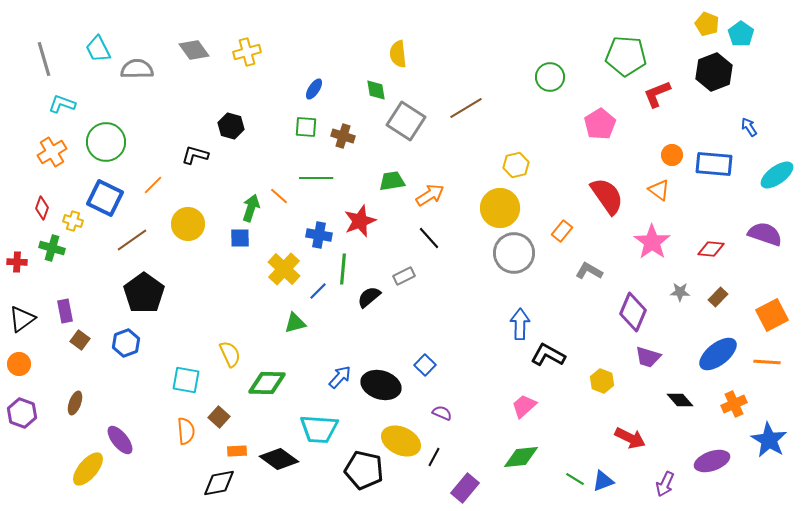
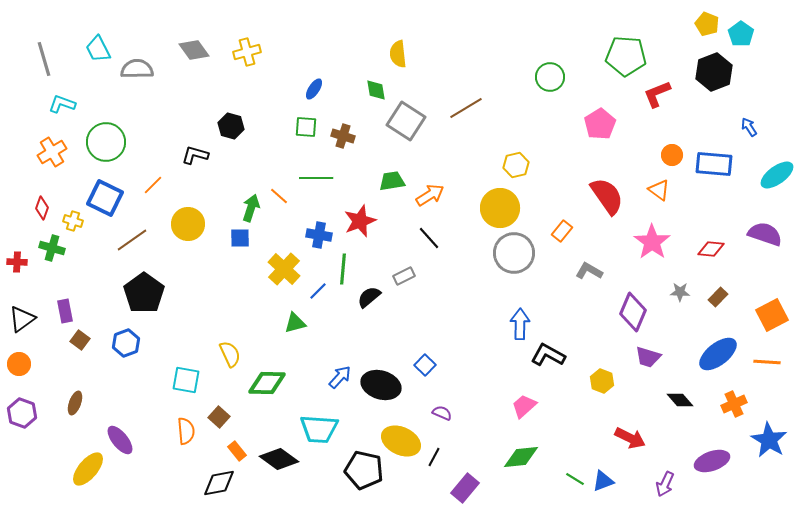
orange rectangle at (237, 451): rotated 54 degrees clockwise
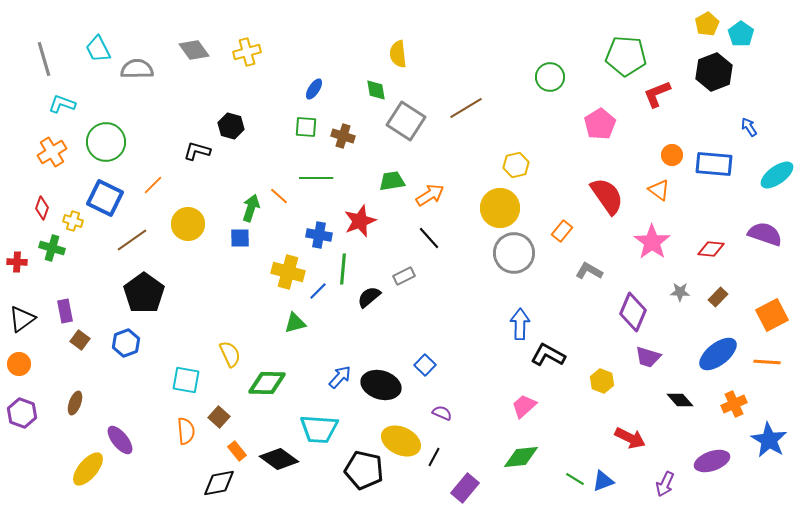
yellow pentagon at (707, 24): rotated 20 degrees clockwise
black L-shape at (195, 155): moved 2 px right, 4 px up
yellow cross at (284, 269): moved 4 px right, 3 px down; rotated 28 degrees counterclockwise
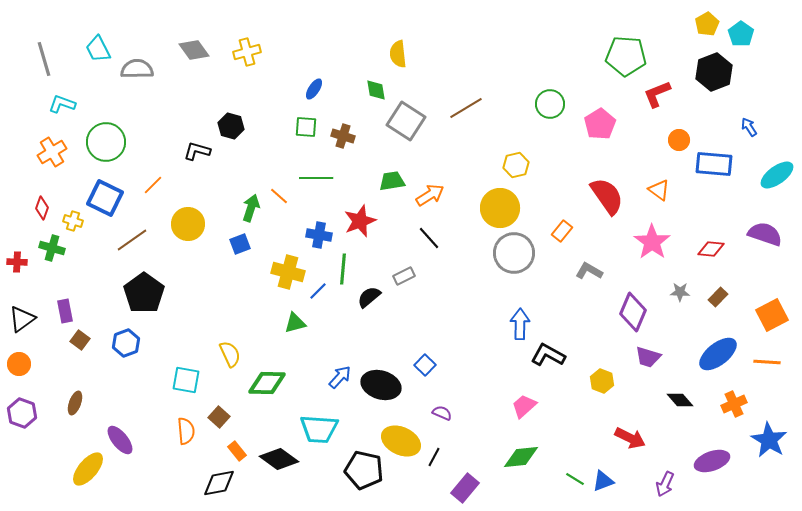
green circle at (550, 77): moved 27 px down
orange circle at (672, 155): moved 7 px right, 15 px up
blue square at (240, 238): moved 6 px down; rotated 20 degrees counterclockwise
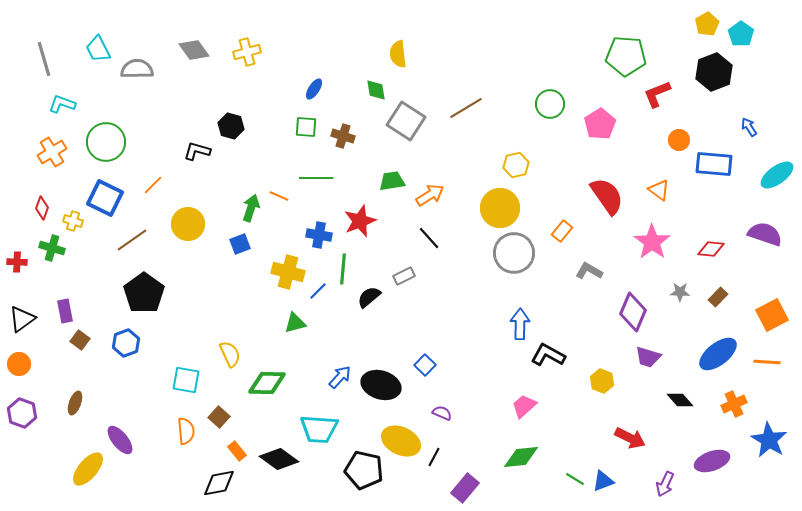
orange line at (279, 196): rotated 18 degrees counterclockwise
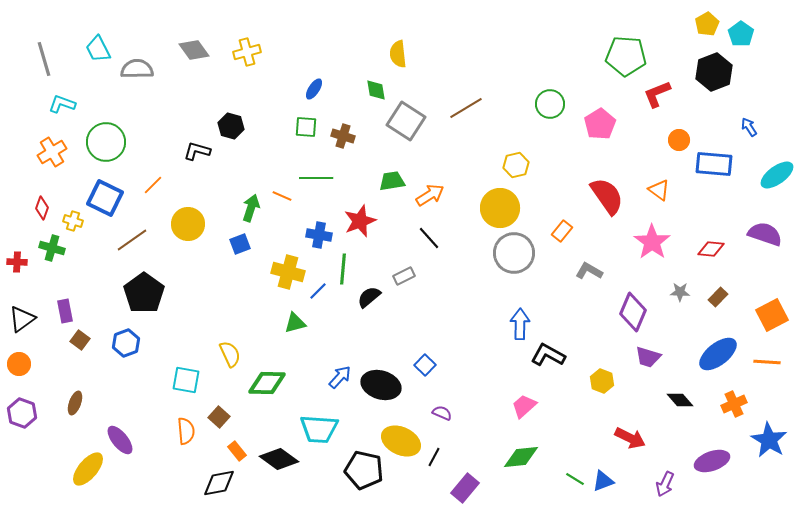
orange line at (279, 196): moved 3 px right
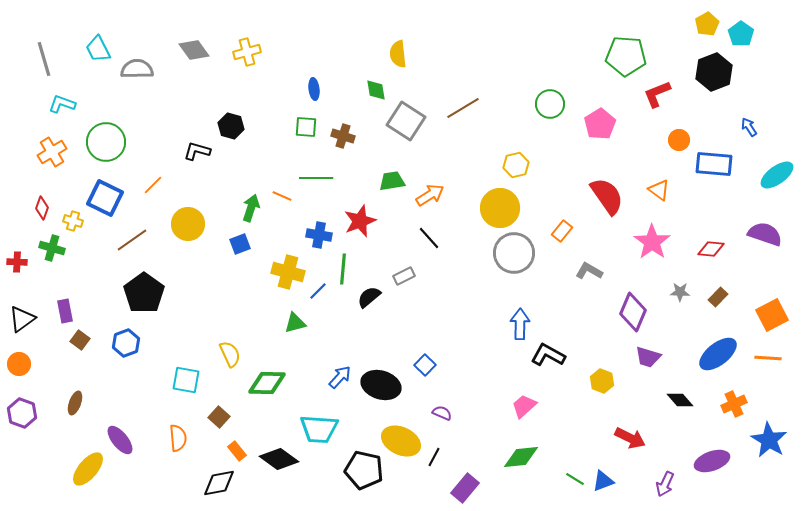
blue ellipse at (314, 89): rotated 40 degrees counterclockwise
brown line at (466, 108): moved 3 px left
orange line at (767, 362): moved 1 px right, 4 px up
orange semicircle at (186, 431): moved 8 px left, 7 px down
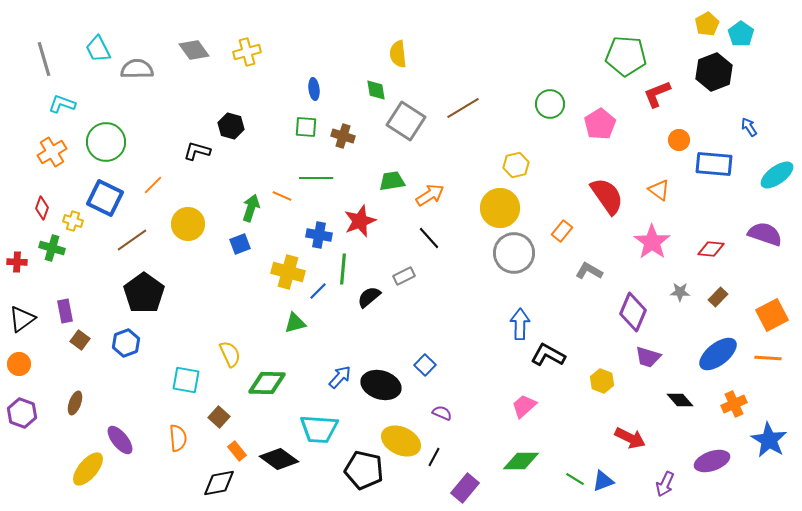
green diamond at (521, 457): moved 4 px down; rotated 6 degrees clockwise
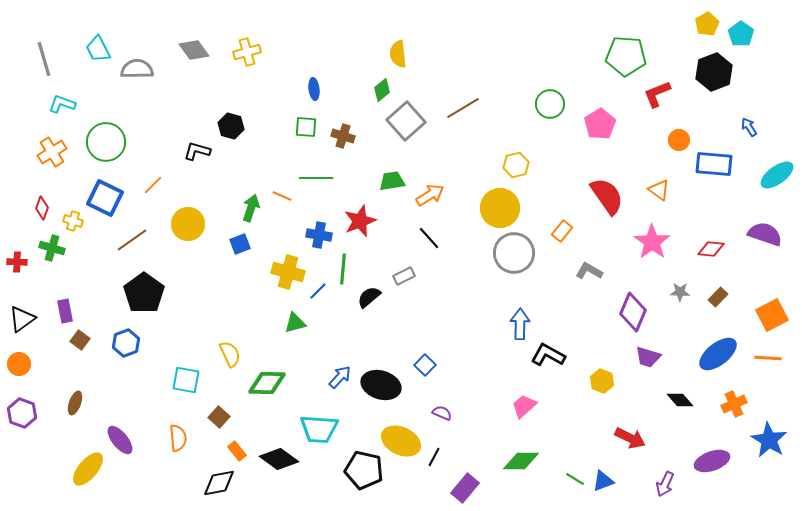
green diamond at (376, 90): moved 6 px right; rotated 60 degrees clockwise
gray square at (406, 121): rotated 15 degrees clockwise
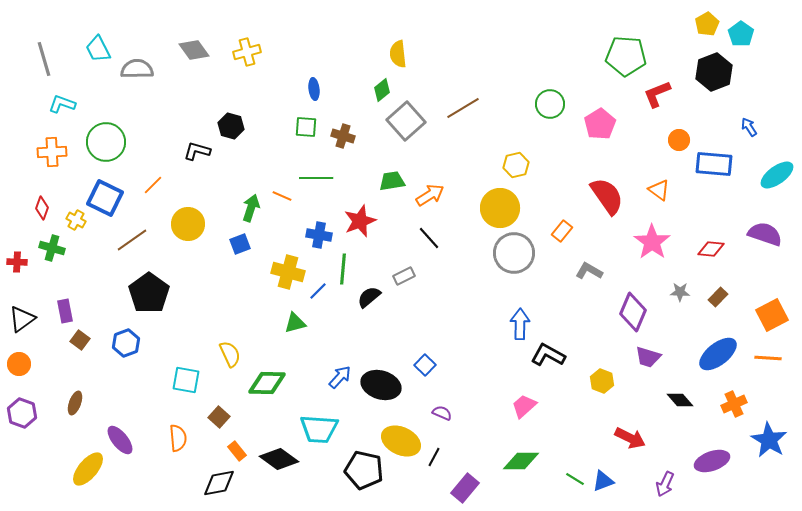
orange cross at (52, 152): rotated 28 degrees clockwise
yellow cross at (73, 221): moved 3 px right, 1 px up; rotated 12 degrees clockwise
black pentagon at (144, 293): moved 5 px right
